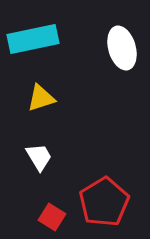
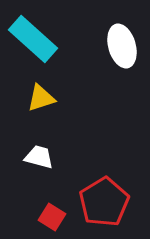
cyan rectangle: rotated 54 degrees clockwise
white ellipse: moved 2 px up
white trapezoid: rotated 44 degrees counterclockwise
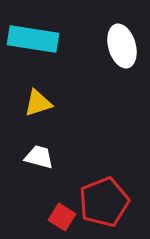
cyan rectangle: rotated 33 degrees counterclockwise
yellow triangle: moved 3 px left, 5 px down
red pentagon: rotated 9 degrees clockwise
red square: moved 10 px right
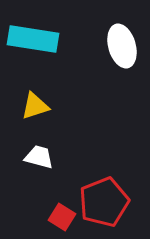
yellow triangle: moved 3 px left, 3 px down
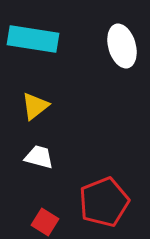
yellow triangle: rotated 20 degrees counterclockwise
red square: moved 17 px left, 5 px down
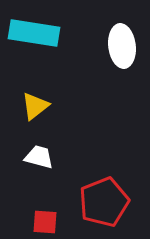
cyan rectangle: moved 1 px right, 6 px up
white ellipse: rotated 9 degrees clockwise
red square: rotated 28 degrees counterclockwise
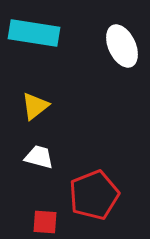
white ellipse: rotated 18 degrees counterclockwise
red pentagon: moved 10 px left, 7 px up
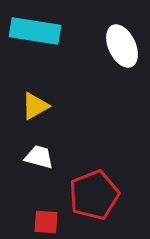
cyan rectangle: moved 1 px right, 2 px up
yellow triangle: rotated 8 degrees clockwise
red square: moved 1 px right
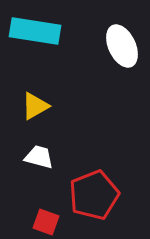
red square: rotated 16 degrees clockwise
